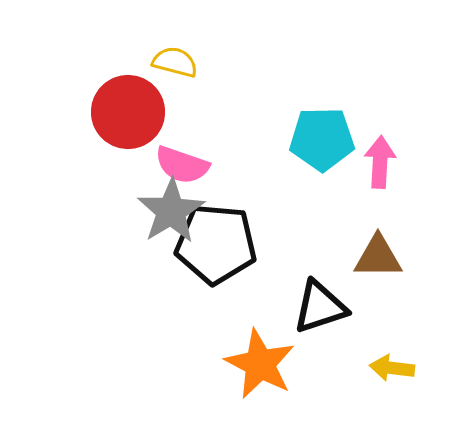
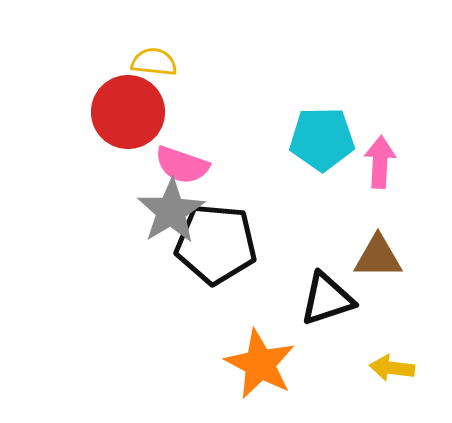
yellow semicircle: moved 21 px left; rotated 9 degrees counterclockwise
black triangle: moved 7 px right, 8 px up
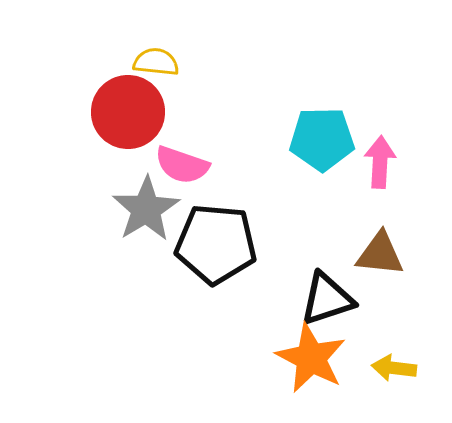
yellow semicircle: moved 2 px right
gray star: moved 25 px left, 2 px up
brown triangle: moved 2 px right, 3 px up; rotated 6 degrees clockwise
orange star: moved 51 px right, 6 px up
yellow arrow: moved 2 px right
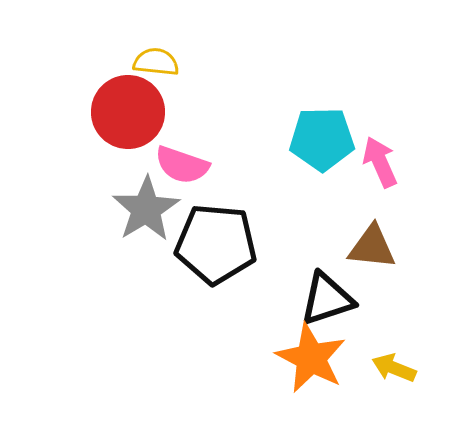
pink arrow: rotated 27 degrees counterclockwise
brown triangle: moved 8 px left, 7 px up
yellow arrow: rotated 15 degrees clockwise
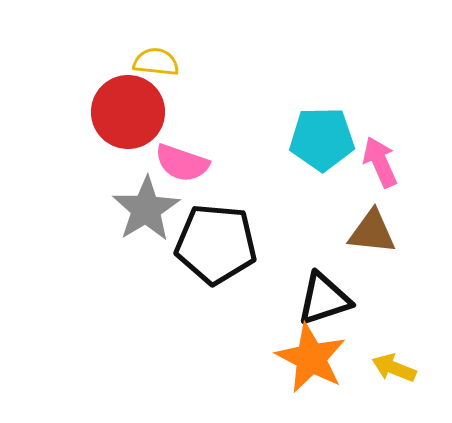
pink semicircle: moved 2 px up
brown triangle: moved 15 px up
black triangle: moved 3 px left
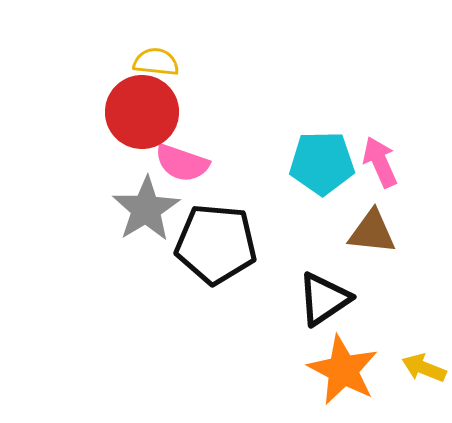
red circle: moved 14 px right
cyan pentagon: moved 24 px down
black triangle: rotated 16 degrees counterclockwise
orange star: moved 32 px right, 12 px down
yellow arrow: moved 30 px right
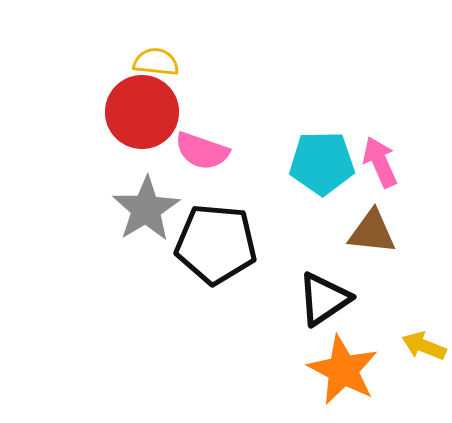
pink semicircle: moved 20 px right, 12 px up
yellow arrow: moved 22 px up
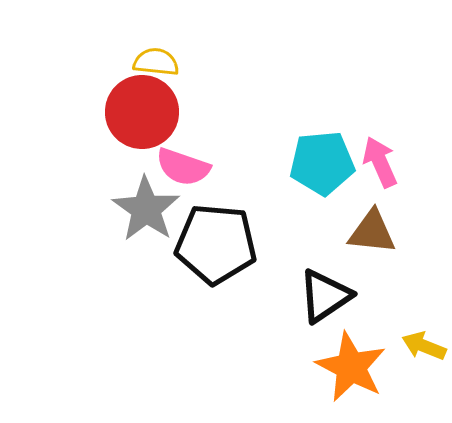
pink semicircle: moved 19 px left, 16 px down
cyan pentagon: rotated 4 degrees counterclockwise
gray star: rotated 6 degrees counterclockwise
black triangle: moved 1 px right, 3 px up
orange star: moved 8 px right, 3 px up
